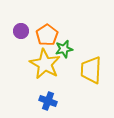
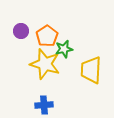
orange pentagon: moved 1 px down
yellow star: rotated 12 degrees counterclockwise
blue cross: moved 4 px left, 4 px down; rotated 24 degrees counterclockwise
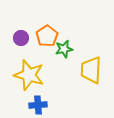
purple circle: moved 7 px down
yellow star: moved 16 px left, 11 px down
blue cross: moved 6 px left
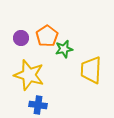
blue cross: rotated 12 degrees clockwise
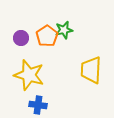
green star: moved 19 px up
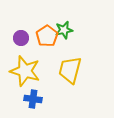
yellow trapezoid: moved 21 px left; rotated 12 degrees clockwise
yellow star: moved 4 px left, 4 px up
blue cross: moved 5 px left, 6 px up
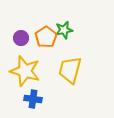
orange pentagon: moved 1 px left, 1 px down
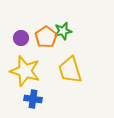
green star: moved 1 px left, 1 px down
yellow trapezoid: rotated 32 degrees counterclockwise
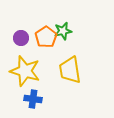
yellow trapezoid: rotated 8 degrees clockwise
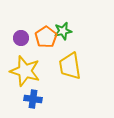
yellow trapezoid: moved 4 px up
